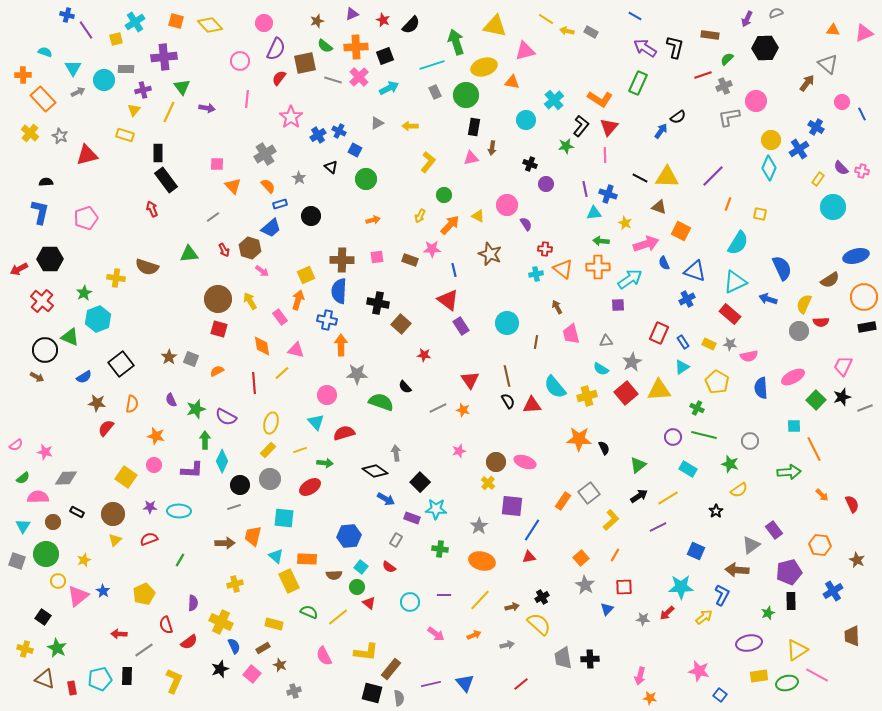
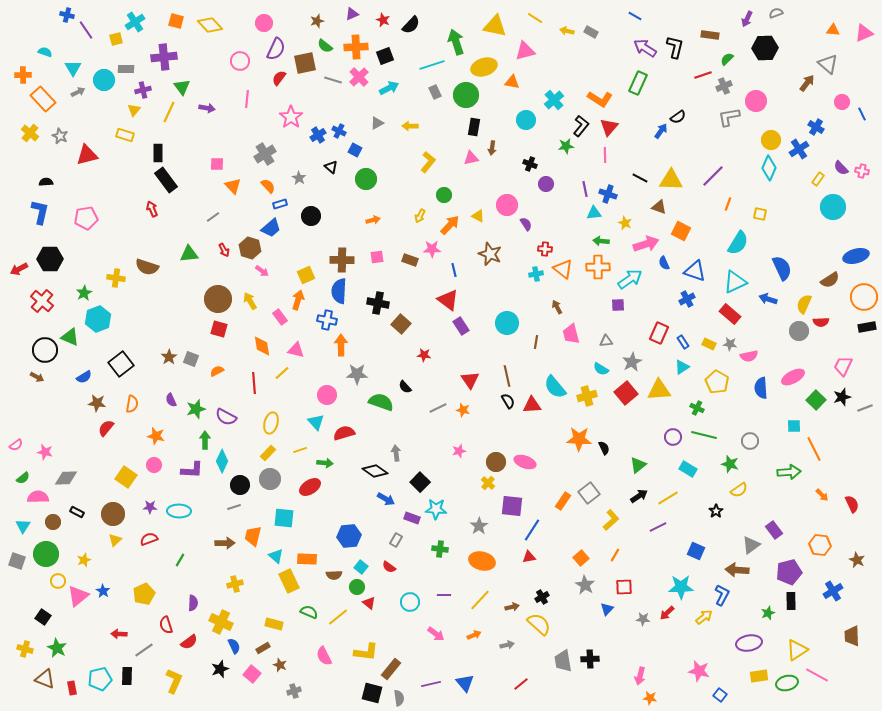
yellow line at (546, 19): moved 11 px left, 1 px up
yellow triangle at (667, 177): moved 4 px right, 3 px down
pink pentagon at (86, 218): rotated 10 degrees clockwise
yellow rectangle at (268, 450): moved 3 px down
gray trapezoid at (563, 658): moved 3 px down
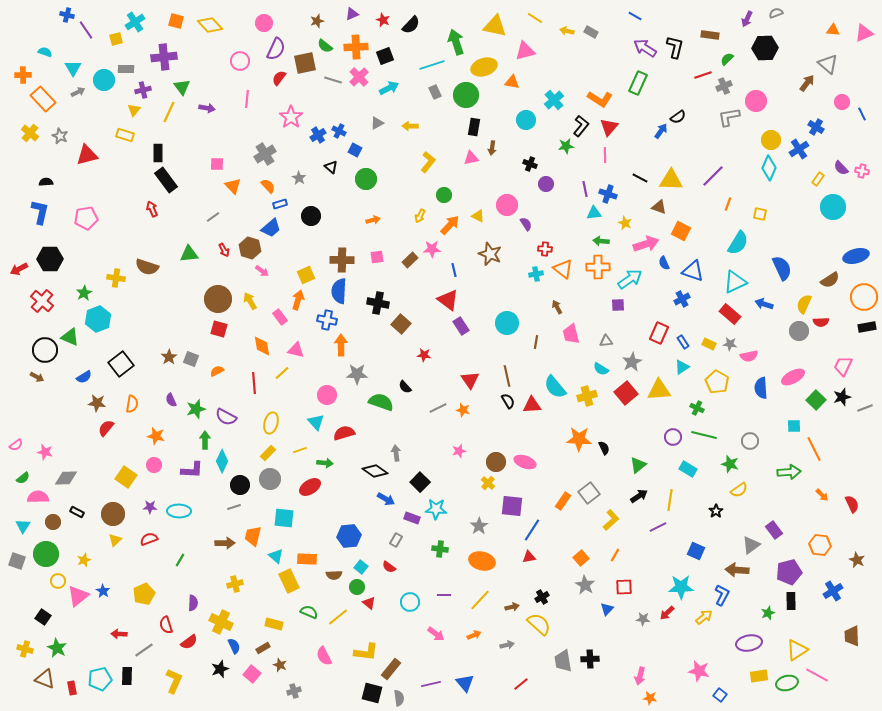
brown rectangle at (410, 260): rotated 63 degrees counterclockwise
blue triangle at (695, 271): moved 2 px left
blue cross at (687, 299): moved 5 px left
blue arrow at (768, 299): moved 4 px left, 5 px down
yellow line at (668, 498): moved 2 px right, 2 px down; rotated 50 degrees counterclockwise
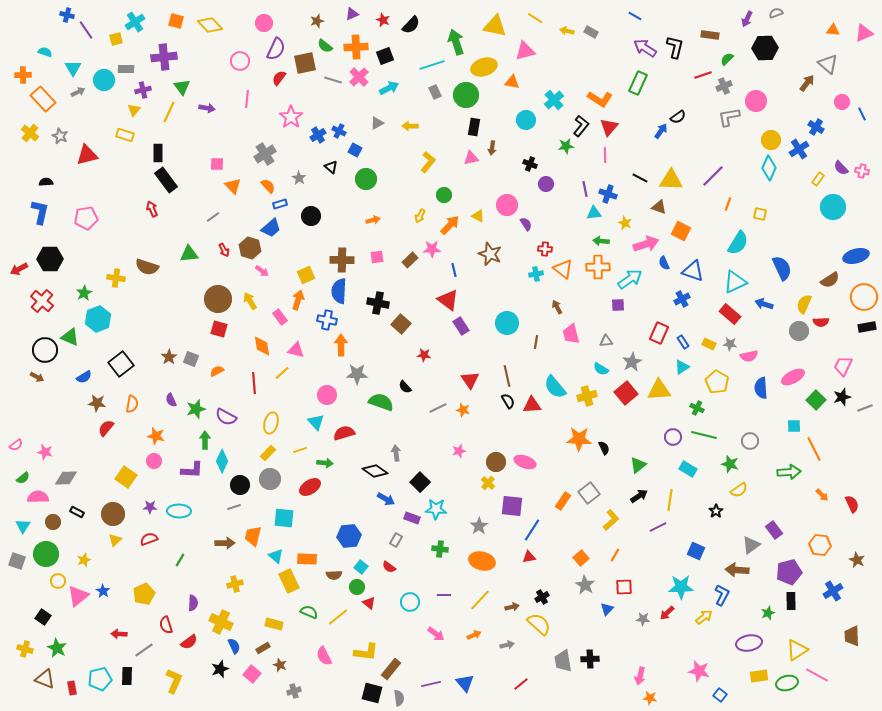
pink circle at (154, 465): moved 4 px up
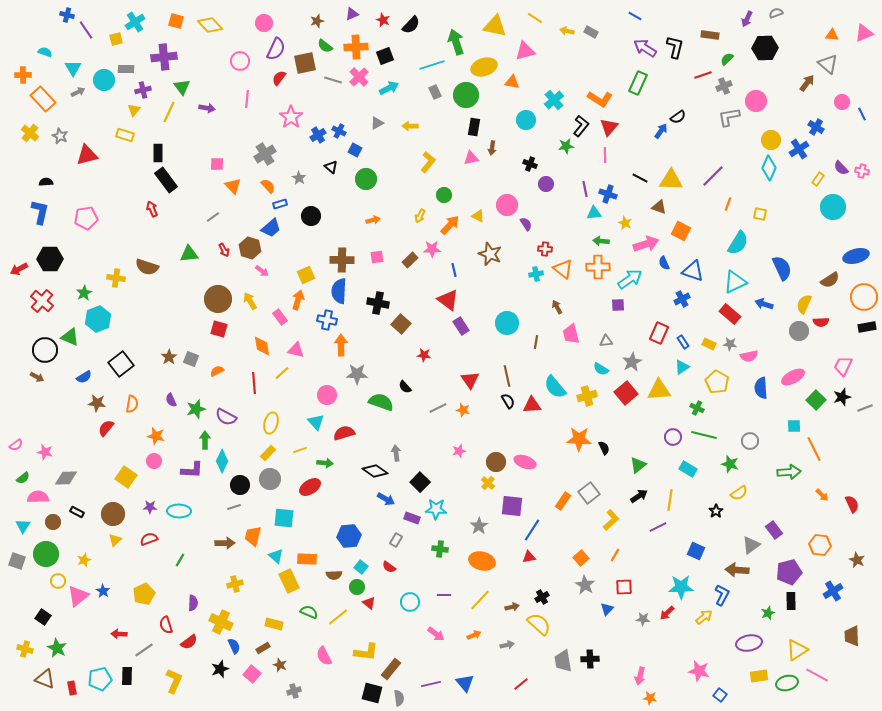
orange triangle at (833, 30): moved 1 px left, 5 px down
yellow semicircle at (739, 490): moved 3 px down
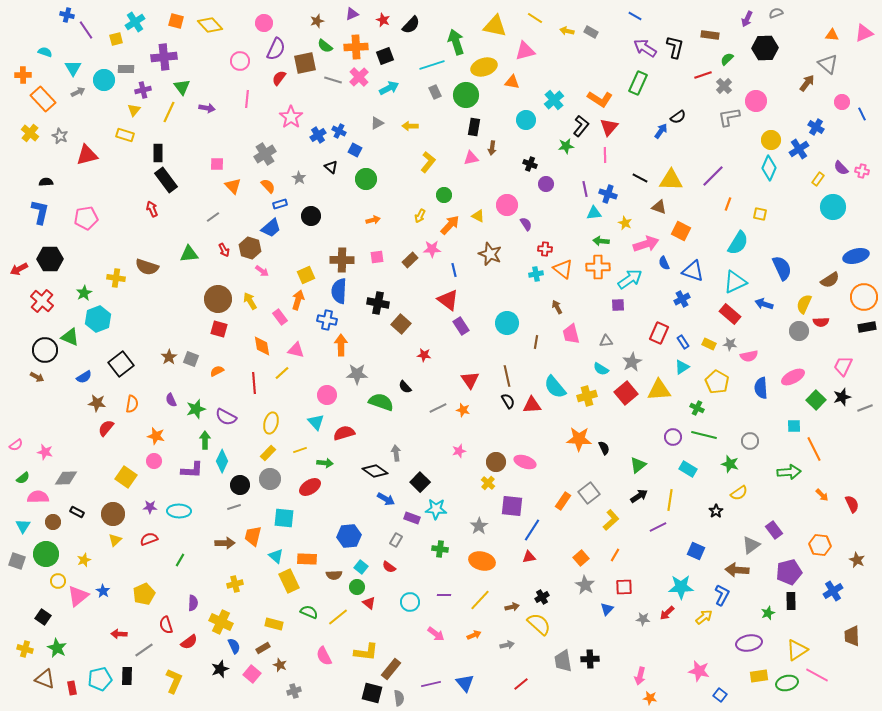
gray cross at (724, 86): rotated 21 degrees counterclockwise
